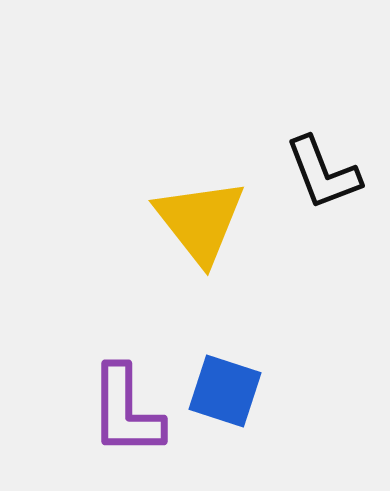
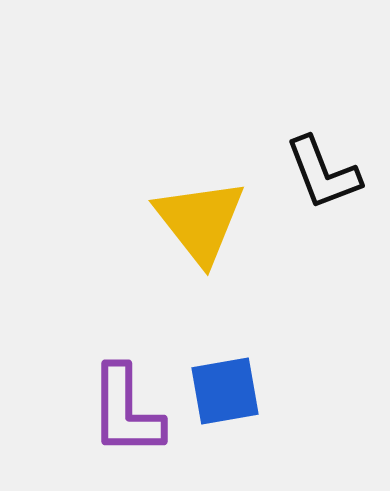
blue square: rotated 28 degrees counterclockwise
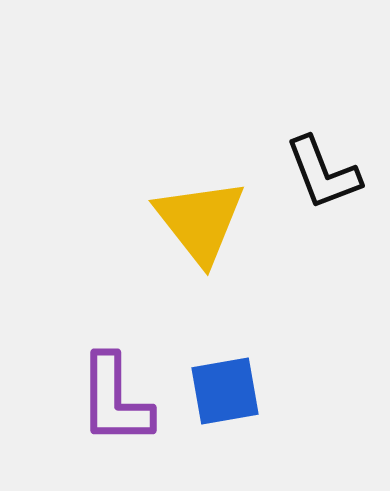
purple L-shape: moved 11 px left, 11 px up
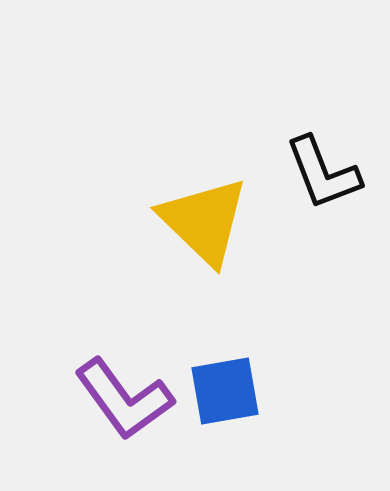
yellow triangle: moved 4 px right; rotated 8 degrees counterclockwise
purple L-shape: moved 9 px right, 1 px up; rotated 36 degrees counterclockwise
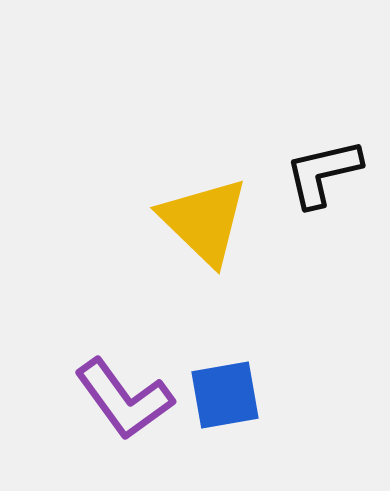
black L-shape: rotated 98 degrees clockwise
blue square: moved 4 px down
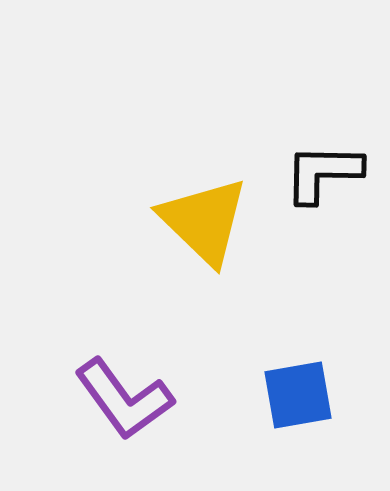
black L-shape: rotated 14 degrees clockwise
blue square: moved 73 px right
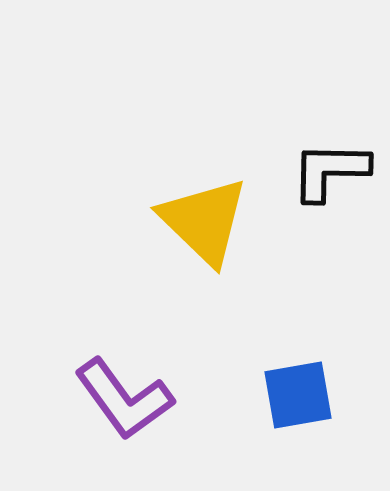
black L-shape: moved 7 px right, 2 px up
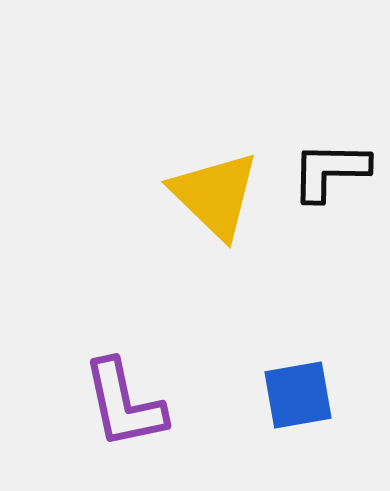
yellow triangle: moved 11 px right, 26 px up
purple L-shape: moved 5 px down; rotated 24 degrees clockwise
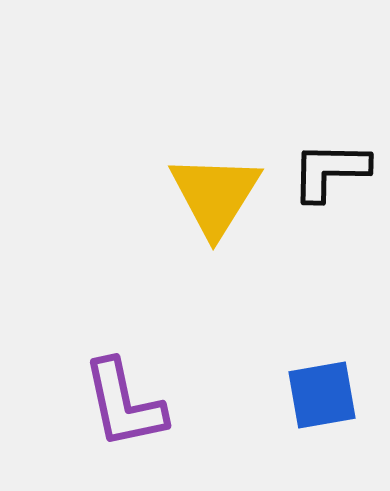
yellow triangle: rotated 18 degrees clockwise
blue square: moved 24 px right
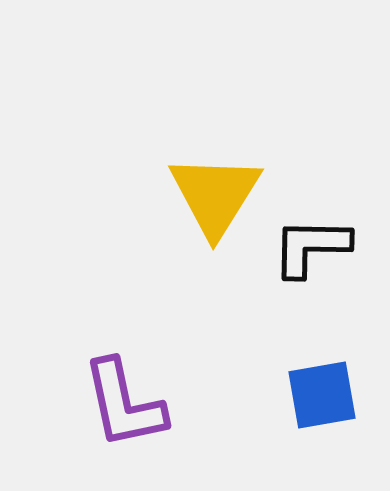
black L-shape: moved 19 px left, 76 px down
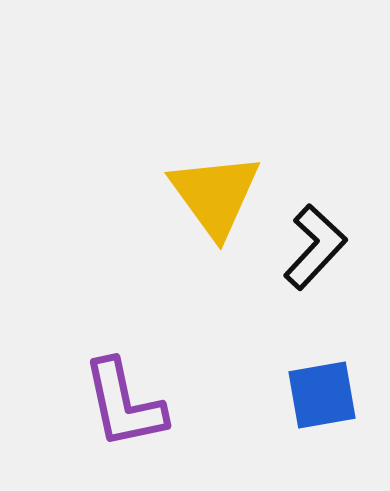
yellow triangle: rotated 8 degrees counterclockwise
black L-shape: moved 4 px right; rotated 132 degrees clockwise
